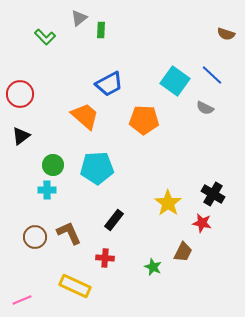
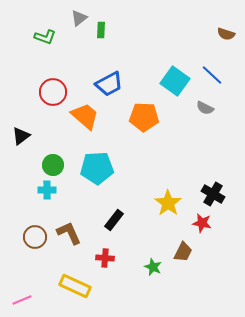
green L-shape: rotated 25 degrees counterclockwise
red circle: moved 33 px right, 2 px up
orange pentagon: moved 3 px up
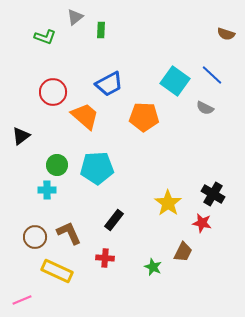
gray triangle: moved 4 px left, 1 px up
green circle: moved 4 px right
yellow rectangle: moved 18 px left, 15 px up
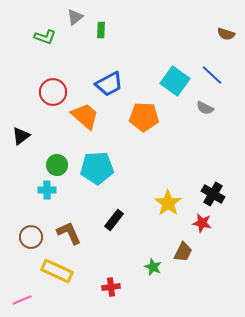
brown circle: moved 4 px left
red cross: moved 6 px right, 29 px down; rotated 12 degrees counterclockwise
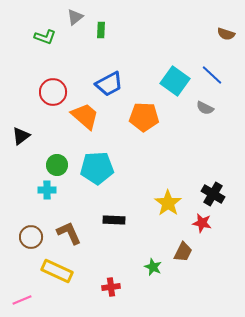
black rectangle: rotated 55 degrees clockwise
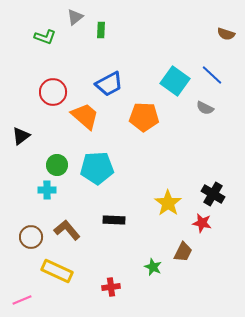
brown L-shape: moved 2 px left, 3 px up; rotated 16 degrees counterclockwise
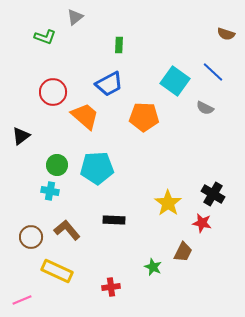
green rectangle: moved 18 px right, 15 px down
blue line: moved 1 px right, 3 px up
cyan cross: moved 3 px right, 1 px down; rotated 12 degrees clockwise
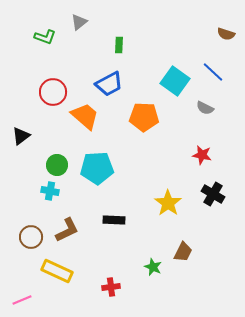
gray triangle: moved 4 px right, 5 px down
red star: moved 68 px up
brown L-shape: rotated 104 degrees clockwise
